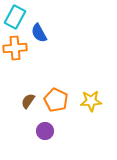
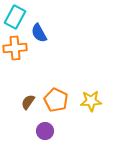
brown semicircle: moved 1 px down
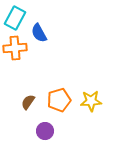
cyan rectangle: moved 1 px down
orange pentagon: moved 3 px right; rotated 30 degrees clockwise
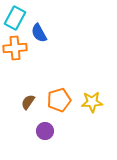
yellow star: moved 1 px right, 1 px down
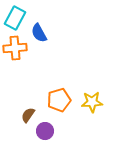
brown semicircle: moved 13 px down
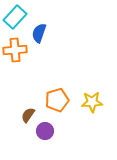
cyan rectangle: moved 1 px up; rotated 15 degrees clockwise
blue semicircle: rotated 48 degrees clockwise
orange cross: moved 2 px down
orange pentagon: moved 2 px left
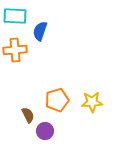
cyan rectangle: moved 1 px up; rotated 50 degrees clockwise
blue semicircle: moved 1 px right, 2 px up
brown semicircle: rotated 119 degrees clockwise
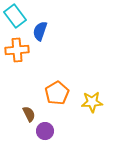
cyan rectangle: rotated 50 degrees clockwise
orange cross: moved 2 px right
orange pentagon: moved 7 px up; rotated 15 degrees counterclockwise
brown semicircle: moved 1 px right, 1 px up
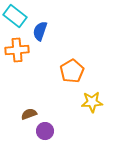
cyan rectangle: rotated 15 degrees counterclockwise
orange pentagon: moved 15 px right, 22 px up
brown semicircle: rotated 84 degrees counterclockwise
